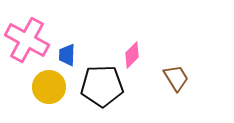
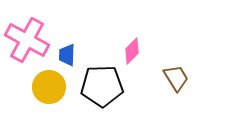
pink diamond: moved 4 px up
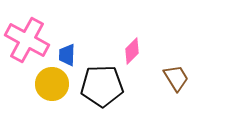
yellow circle: moved 3 px right, 3 px up
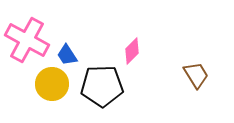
blue trapezoid: rotated 35 degrees counterclockwise
brown trapezoid: moved 20 px right, 3 px up
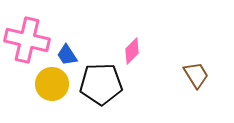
pink cross: rotated 15 degrees counterclockwise
black pentagon: moved 1 px left, 2 px up
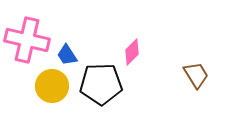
pink diamond: moved 1 px down
yellow circle: moved 2 px down
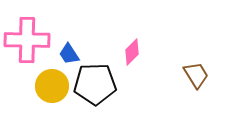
pink cross: rotated 12 degrees counterclockwise
blue trapezoid: moved 2 px right, 1 px up
black pentagon: moved 6 px left
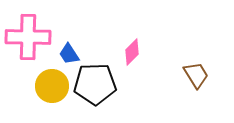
pink cross: moved 1 px right, 3 px up
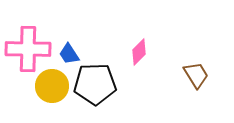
pink cross: moved 12 px down
pink diamond: moved 7 px right
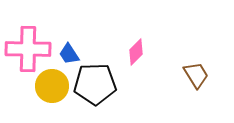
pink diamond: moved 3 px left
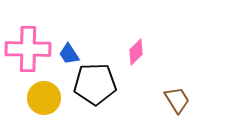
brown trapezoid: moved 19 px left, 25 px down
yellow circle: moved 8 px left, 12 px down
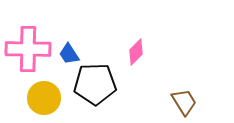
brown trapezoid: moved 7 px right, 2 px down
